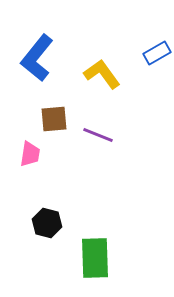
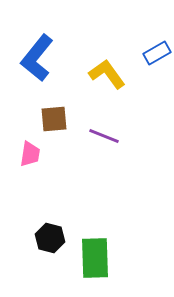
yellow L-shape: moved 5 px right
purple line: moved 6 px right, 1 px down
black hexagon: moved 3 px right, 15 px down
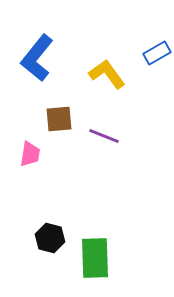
brown square: moved 5 px right
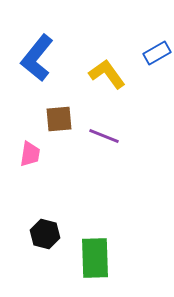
black hexagon: moved 5 px left, 4 px up
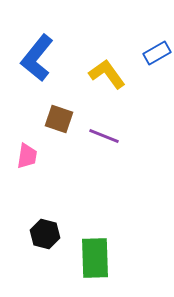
brown square: rotated 24 degrees clockwise
pink trapezoid: moved 3 px left, 2 px down
